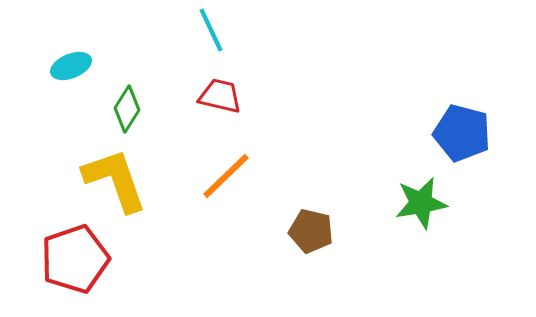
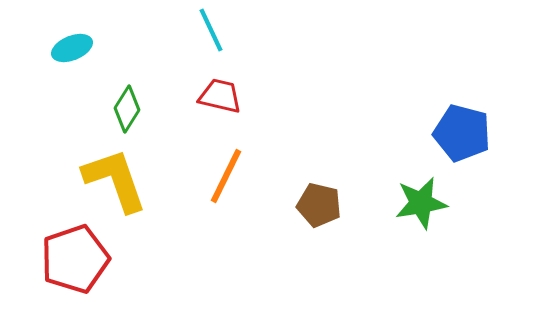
cyan ellipse: moved 1 px right, 18 px up
orange line: rotated 20 degrees counterclockwise
brown pentagon: moved 8 px right, 26 px up
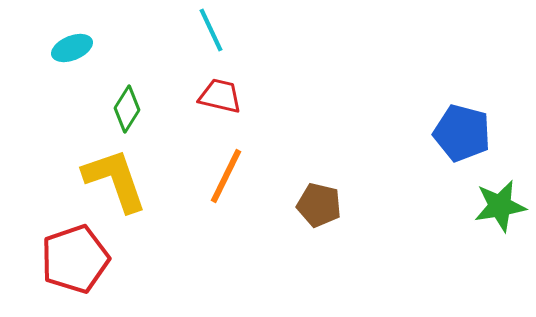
green star: moved 79 px right, 3 px down
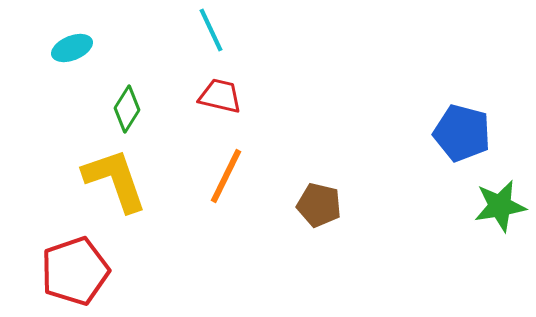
red pentagon: moved 12 px down
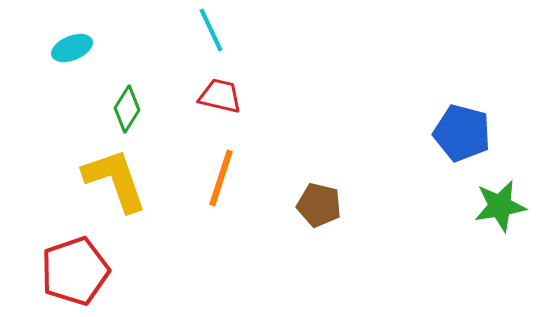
orange line: moved 5 px left, 2 px down; rotated 8 degrees counterclockwise
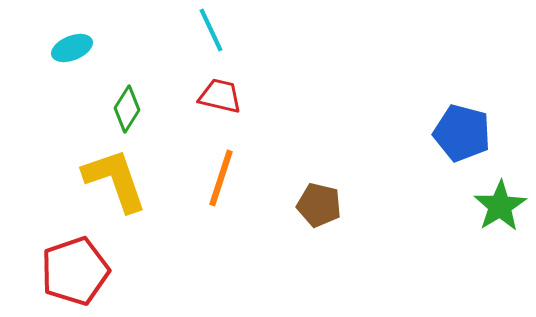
green star: rotated 22 degrees counterclockwise
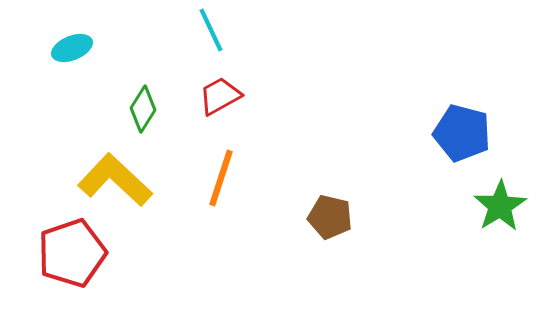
red trapezoid: rotated 42 degrees counterclockwise
green diamond: moved 16 px right
yellow L-shape: rotated 28 degrees counterclockwise
brown pentagon: moved 11 px right, 12 px down
red pentagon: moved 3 px left, 18 px up
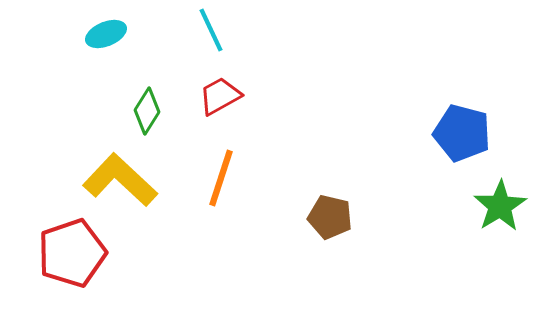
cyan ellipse: moved 34 px right, 14 px up
green diamond: moved 4 px right, 2 px down
yellow L-shape: moved 5 px right
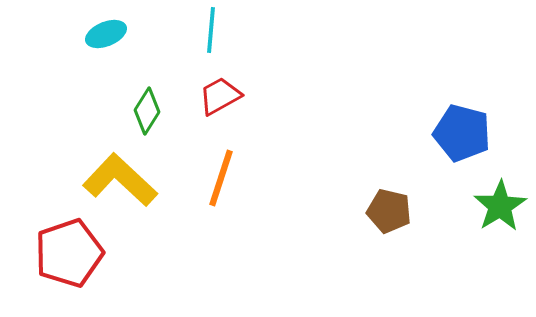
cyan line: rotated 30 degrees clockwise
brown pentagon: moved 59 px right, 6 px up
red pentagon: moved 3 px left
